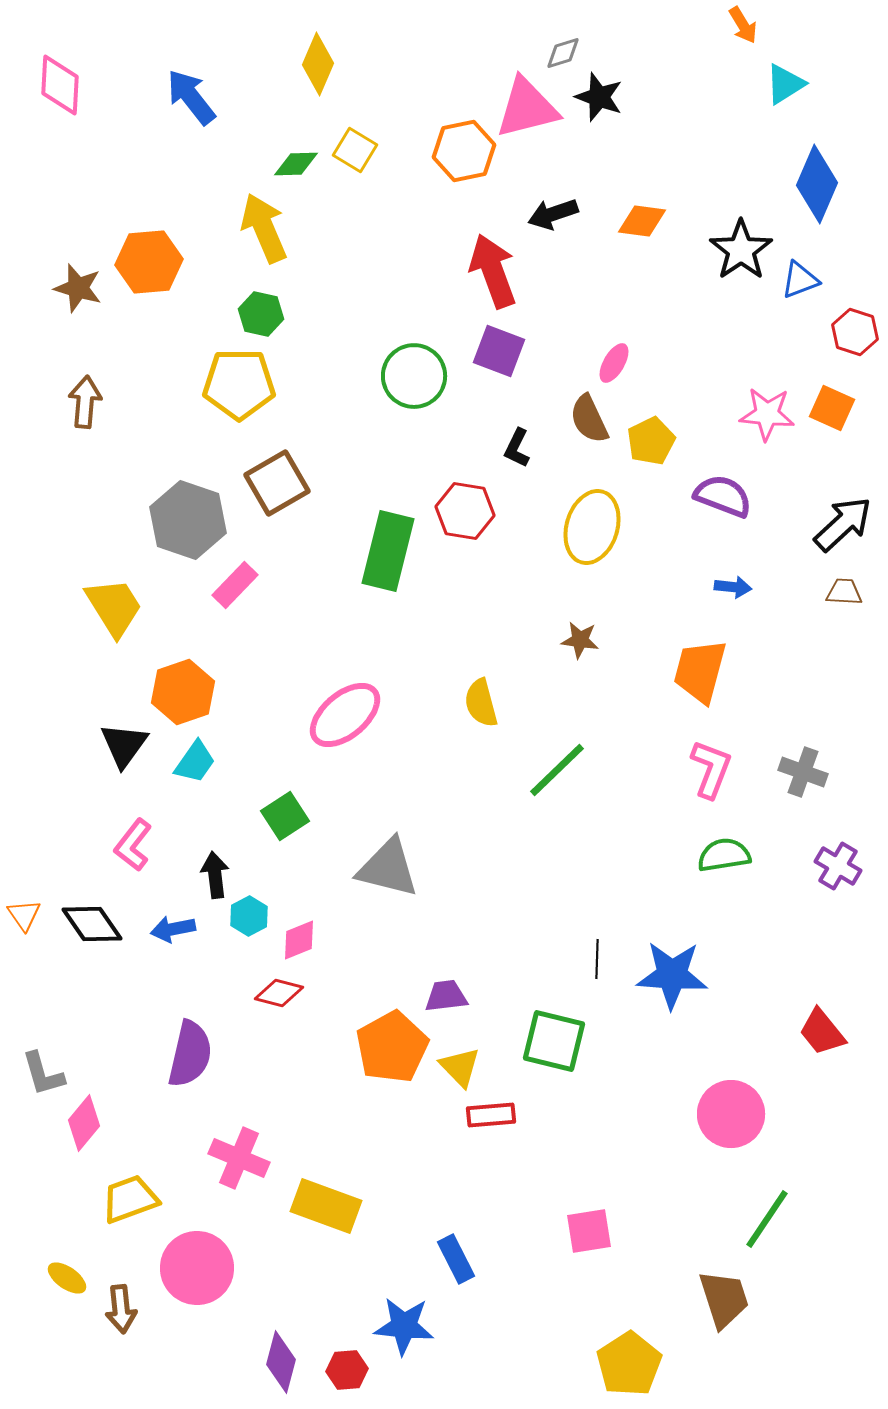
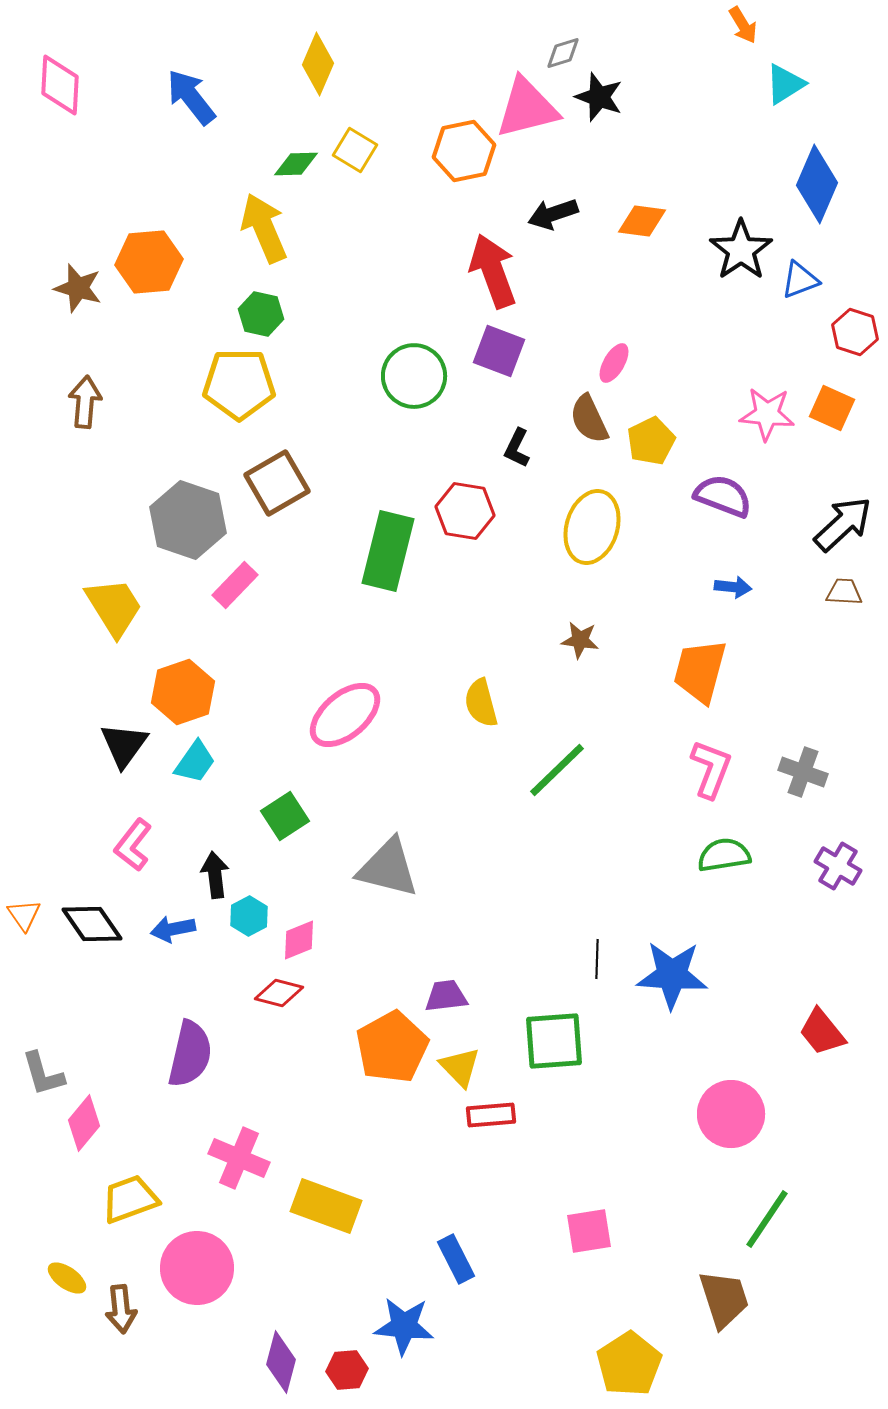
green square at (554, 1041): rotated 18 degrees counterclockwise
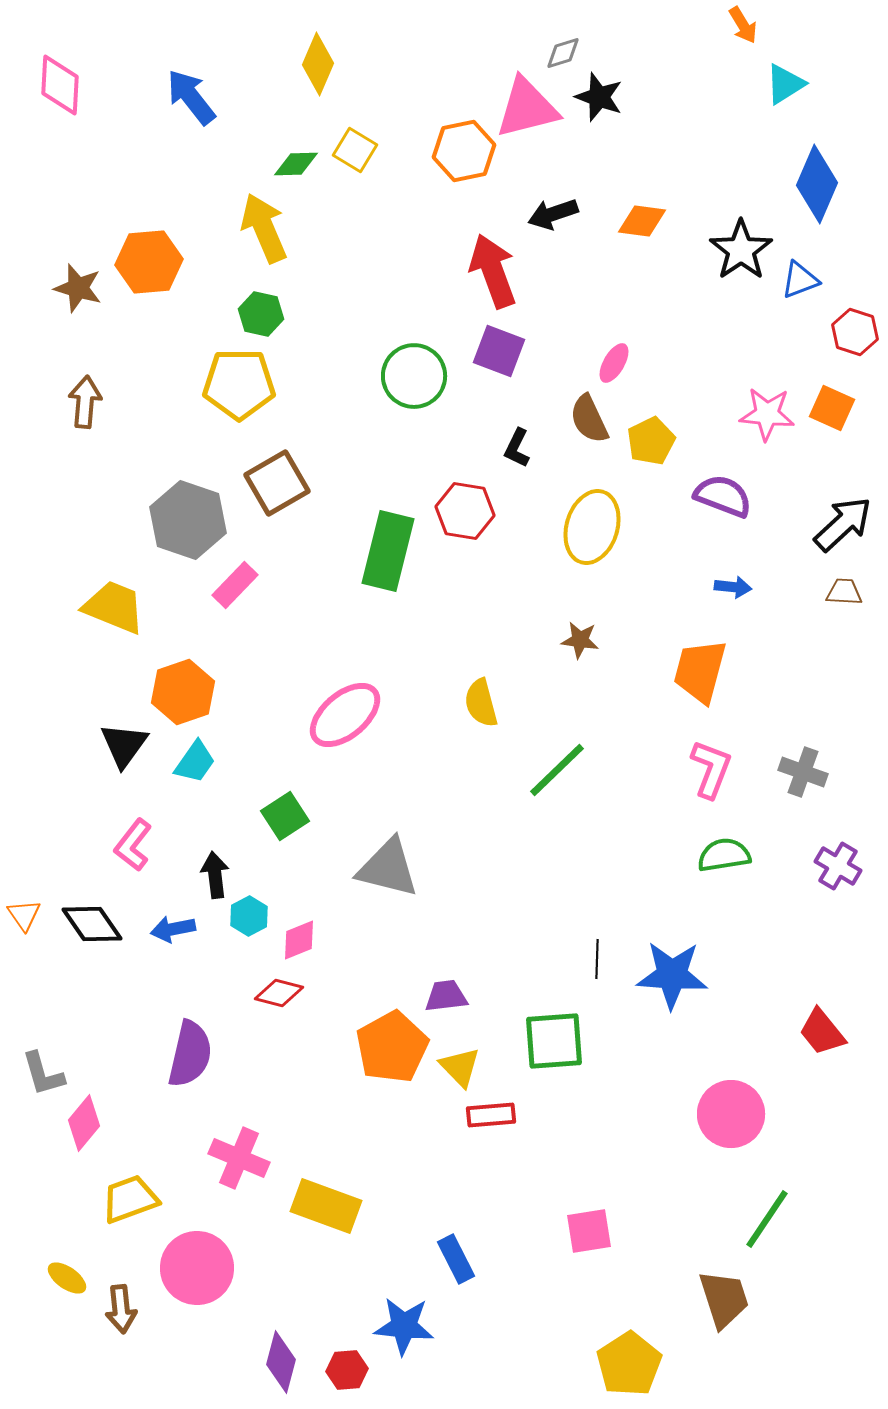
yellow trapezoid at (114, 607): rotated 36 degrees counterclockwise
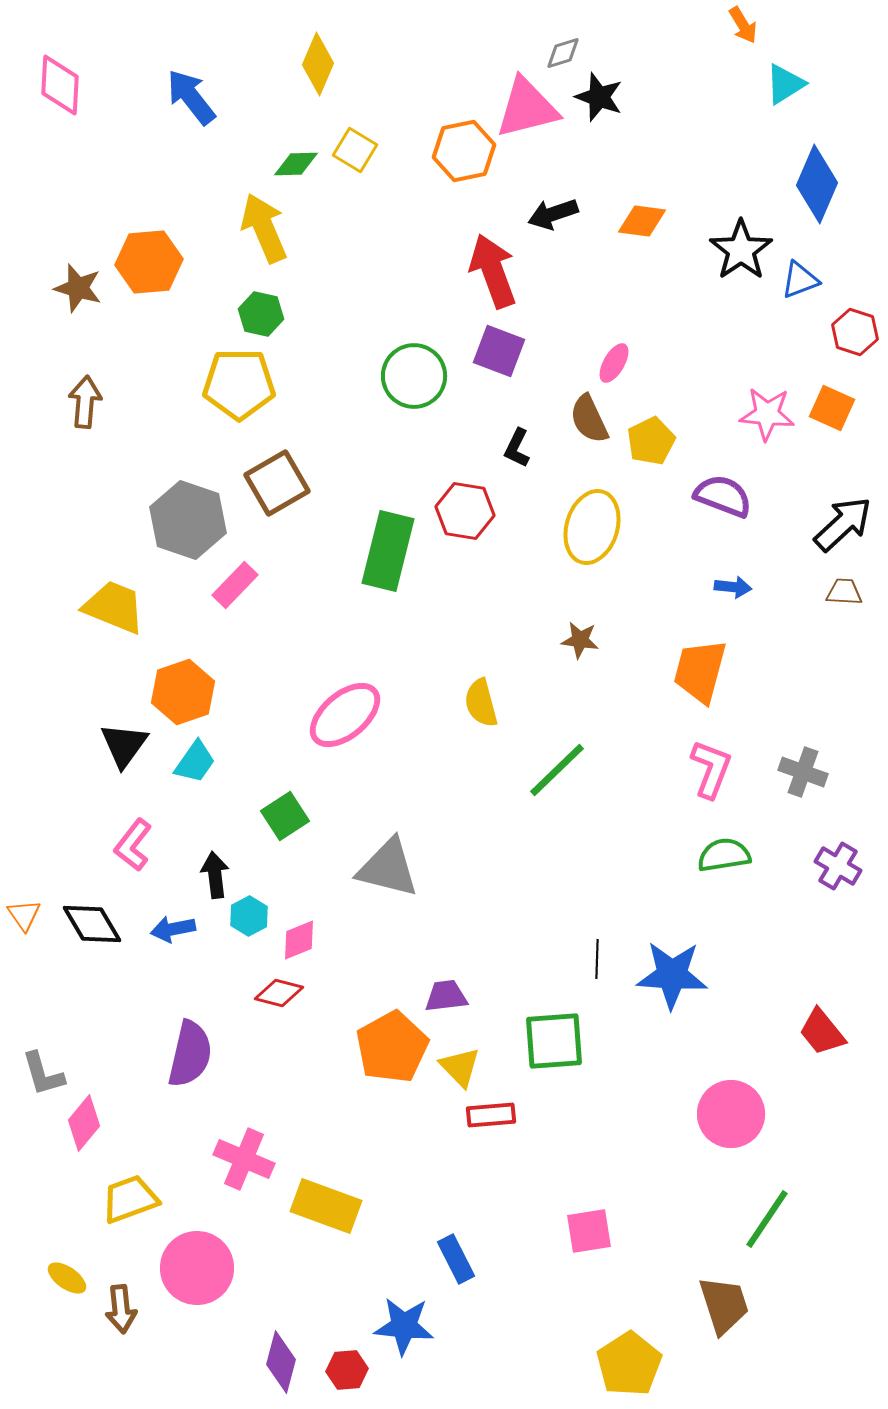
black diamond at (92, 924): rotated 4 degrees clockwise
pink cross at (239, 1158): moved 5 px right, 1 px down
brown trapezoid at (724, 1299): moved 6 px down
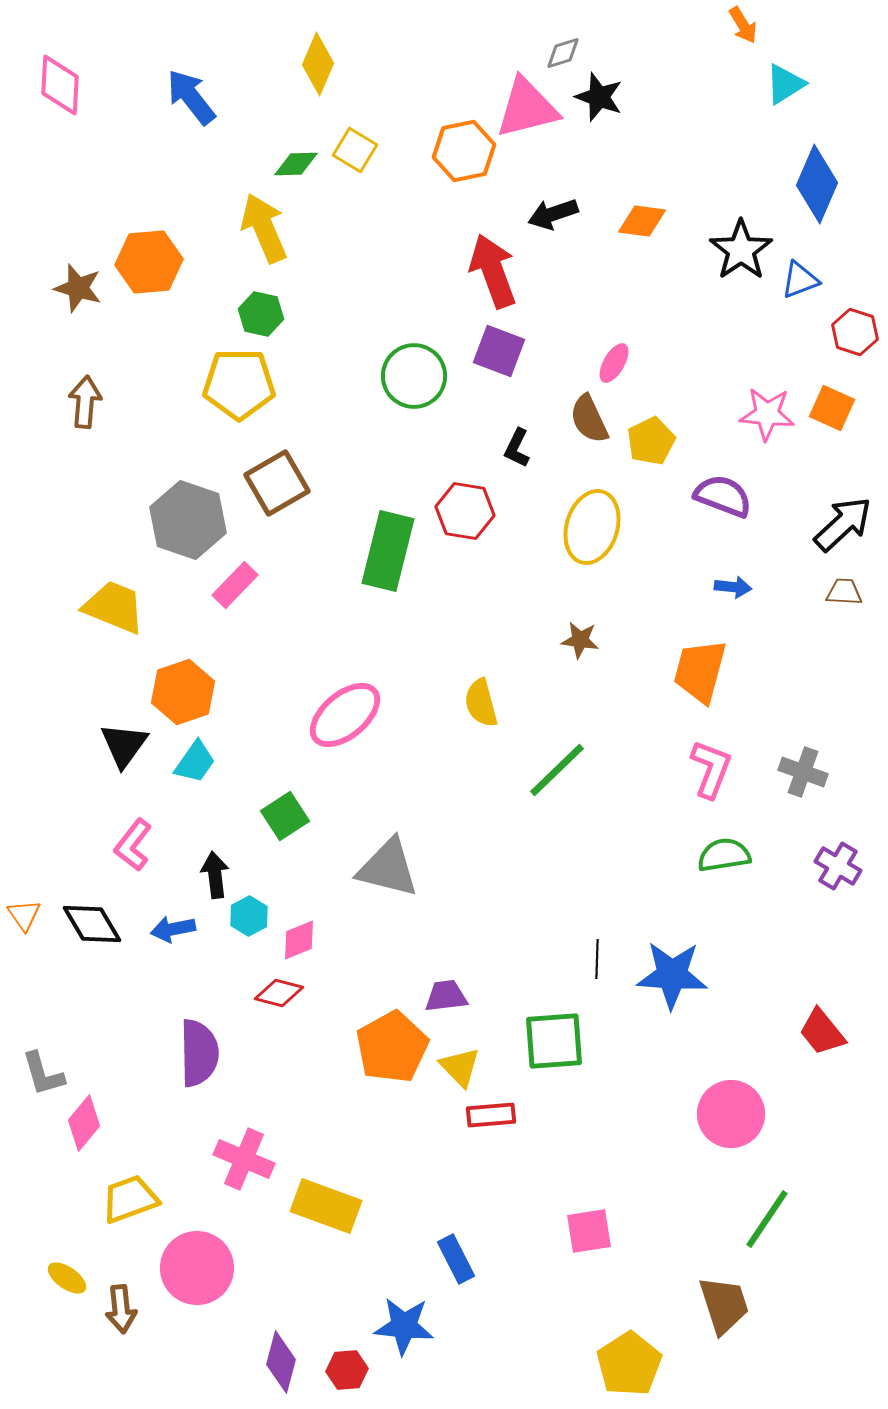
purple semicircle at (190, 1054): moved 9 px right, 1 px up; rotated 14 degrees counterclockwise
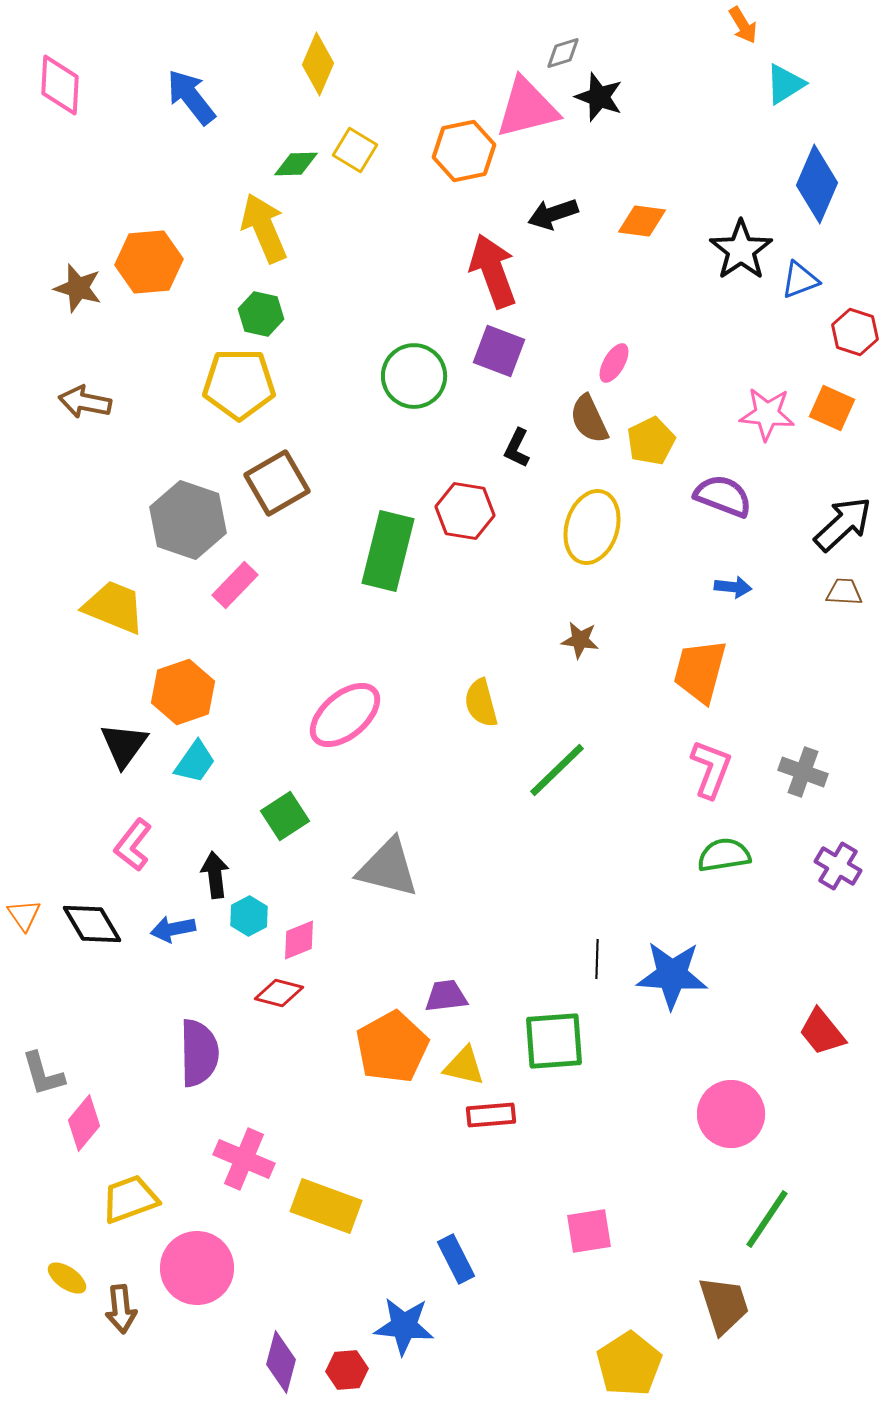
brown arrow at (85, 402): rotated 84 degrees counterclockwise
yellow triangle at (460, 1067): moved 4 px right, 1 px up; rotated 33 degrees counterclockwise
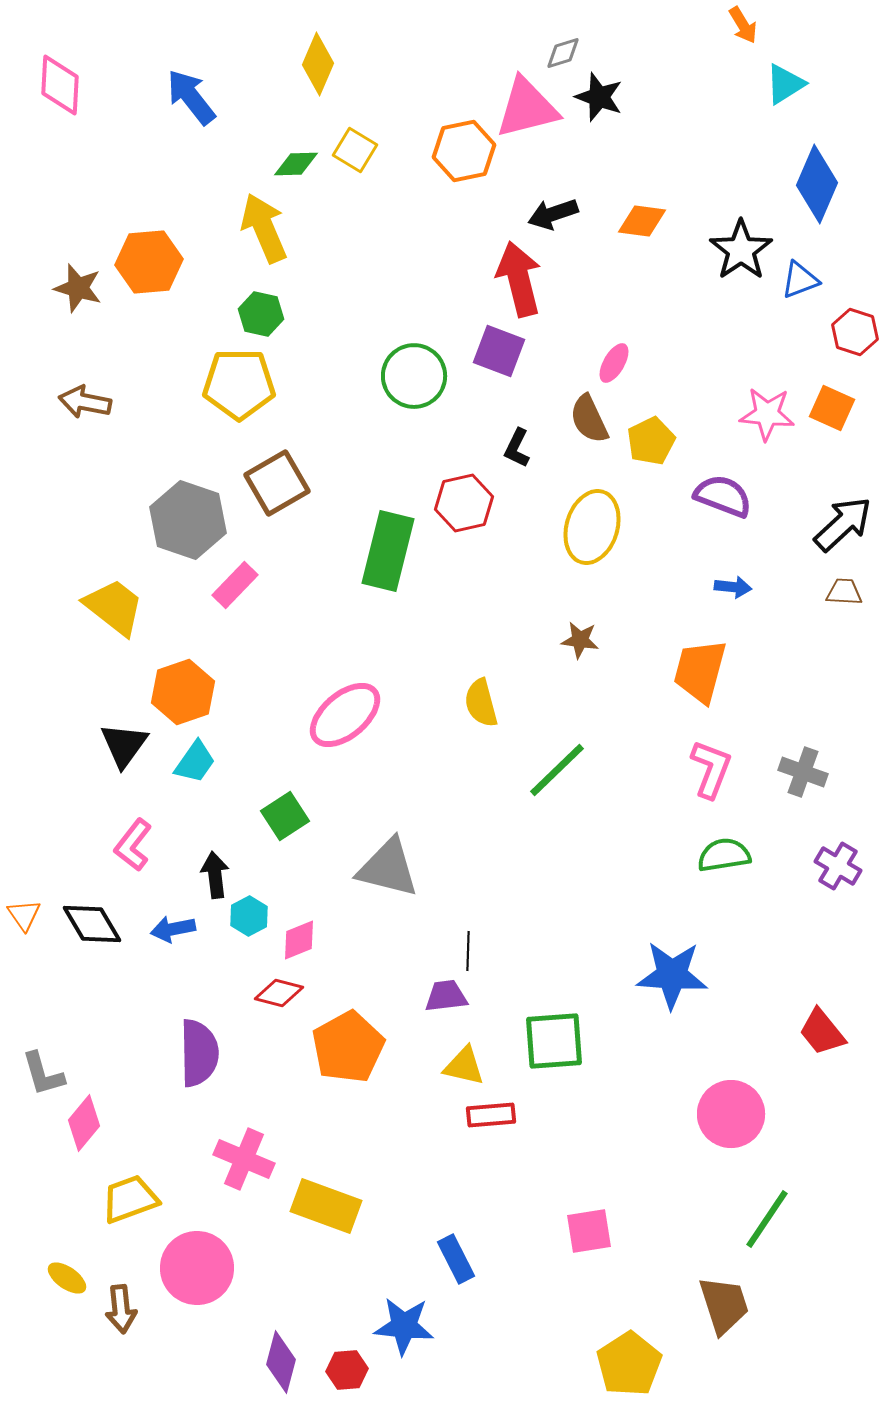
red arrow at (493, 271): moved 26 px right, 8 px down; rotated 6 degrees clockwise
red hexagon at (465, 511): moved 1 px left, 8 px up; rotated 22 degrees counterclockwise
yellow trapezoid at (114, 607): rotated 16 degrees clockwise
black line at (597, 959): moved 129 px left, 8 px up
orange pentagon at (392, 1047): moved 44 px left
